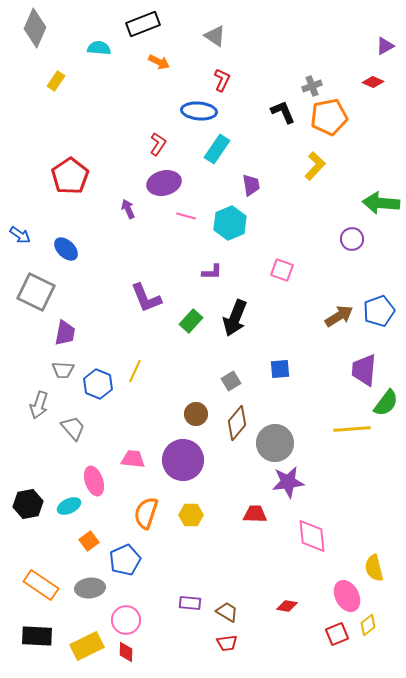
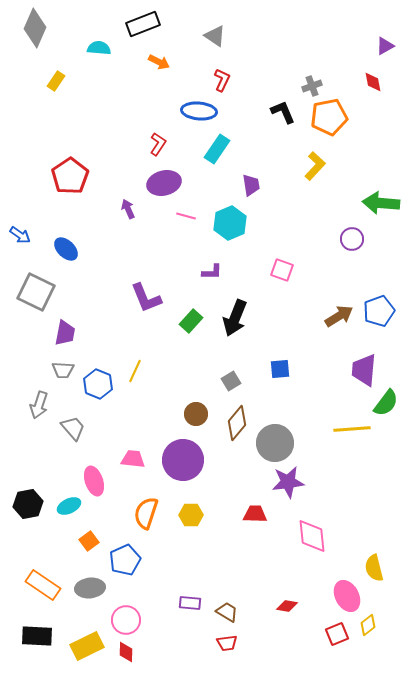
red diamond at (373, 82): rotated 55 degrees clockwise
orange rectangle at (41, 585): moved 2 px right
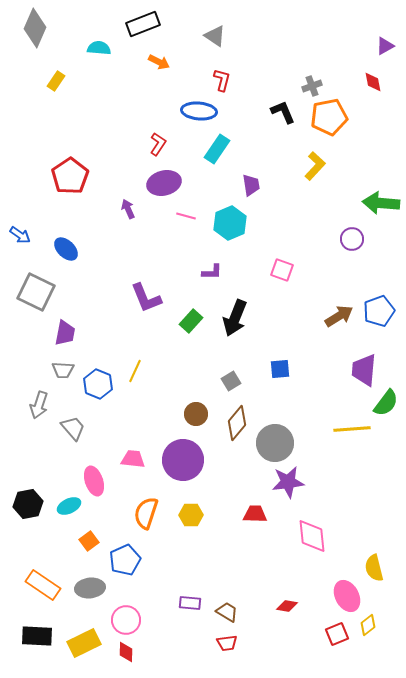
red L-shape at (222, 80): rotated 10 degrees counterclockwise
yellow rectangle at (87, 646): moved 3 px left, 3 px up
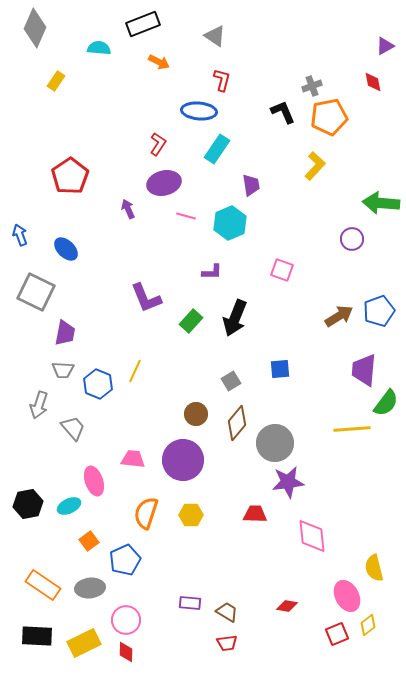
blue arrow at (20, 235): rotated 145 degrees counterclockwise
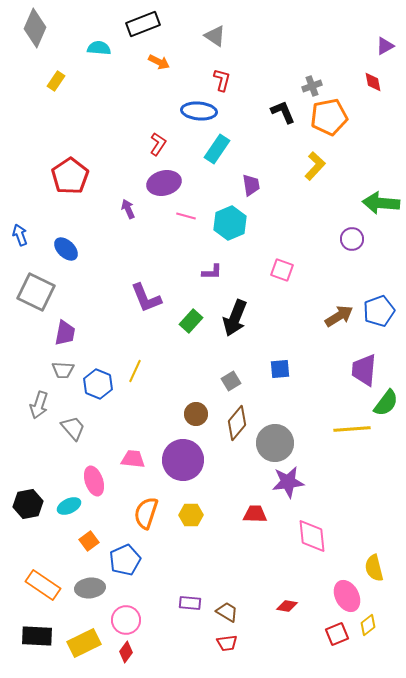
red diamond at (126, 652): rotated 35 degrees clockwise
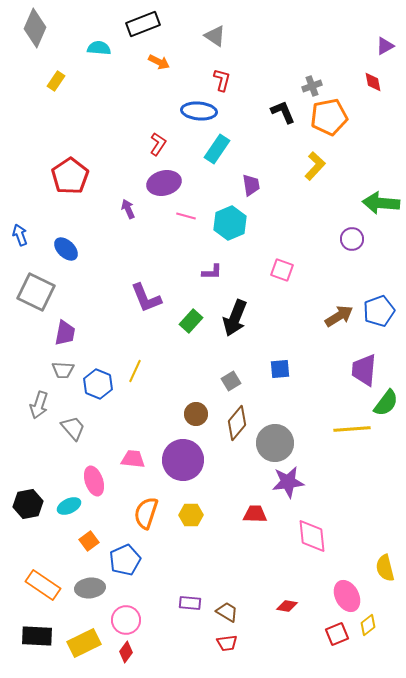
yellow semicircle at (374, 568): moved 11 px right
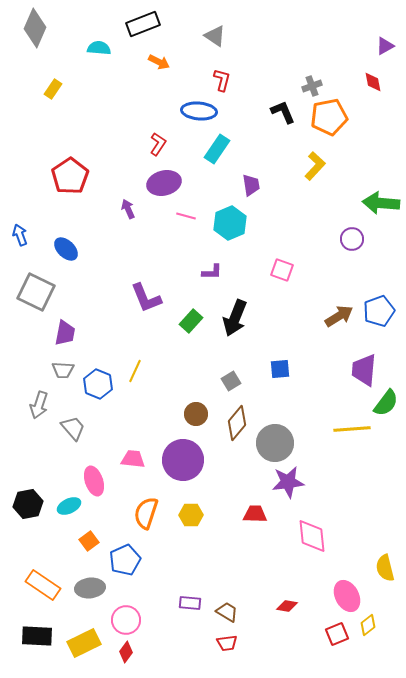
yellow rectangle at (56, 81): moved 3 px left, 8 px down
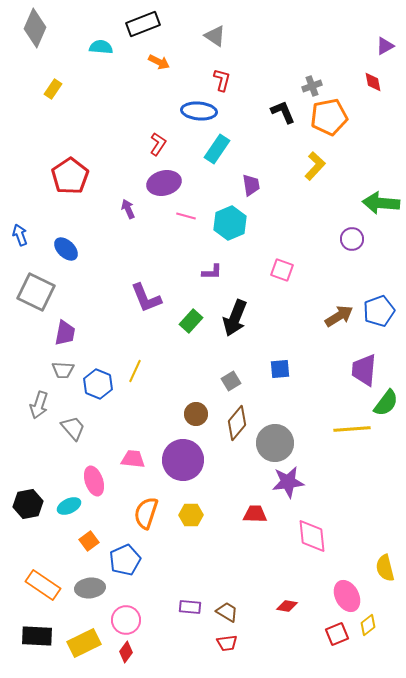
cyan semicircle at (99, 48): moved 2 px right, 1 px up
purple rectangle at (190, 603): moved 4 px down
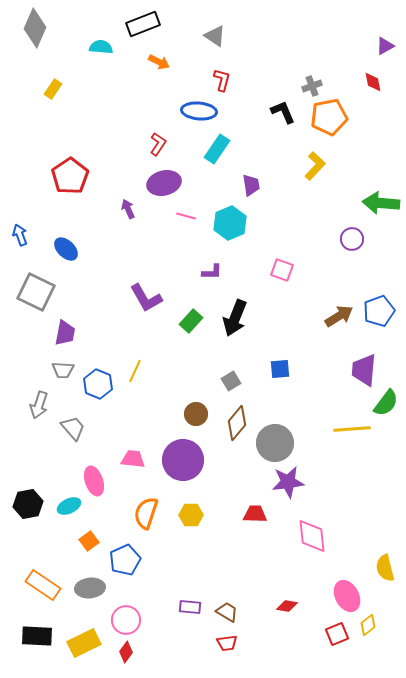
purple L-shape at (146, 298): rotated 8 degrees counterclockwise
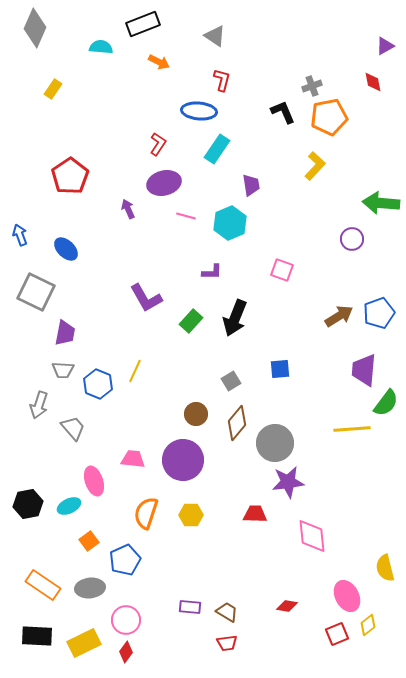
blue pentagon at (379, 311): moved 2 px down
